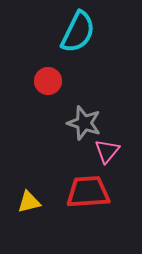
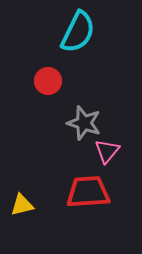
yellow triangle: moved 7 px left, 3 px down
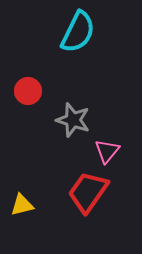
red circle: moved 20 px left, 10 px down
gray star: moved 11 px left, 3 px up
red trapezoid: rotated 51 degrees counterclockwise
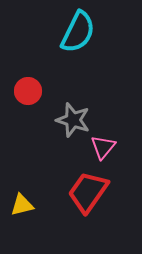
pink triangle: moved 4 px left, 4 px up
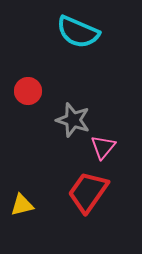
cyan semicircle: rotated 87 degrees clockwise
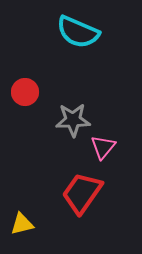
red circle: moved 3 px left, 1 px down
gray star: rotated 20 degrees counterclockwise
red trapezoid: moved 6 px left, 1 px down
yellow triangle: moved 19 px down
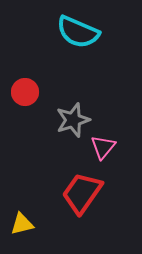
gray star: rotated 16 degrees counterclockwise
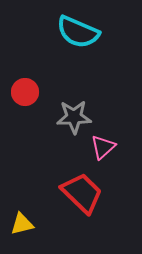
gray star: moved 1 px right, 3 px up; rotated 16 degrees clockwise
pink triangle: rotated 8 degrees clockwise
red trapezoid: rotated 99 degrees clockwise
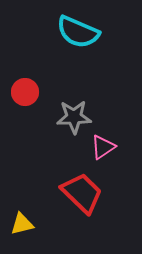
pink triangle: rotated 8 degrees clockwise
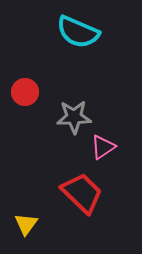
yellow triangle: moved 4 px right; rotated 40 degrees counterclockwise
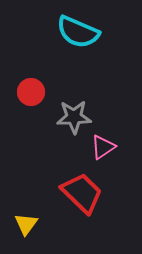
red circle: moved 6 px right
